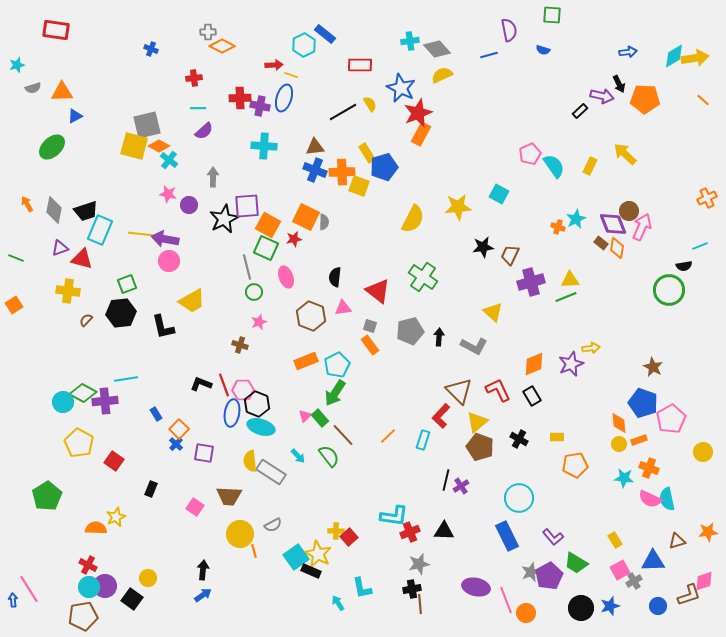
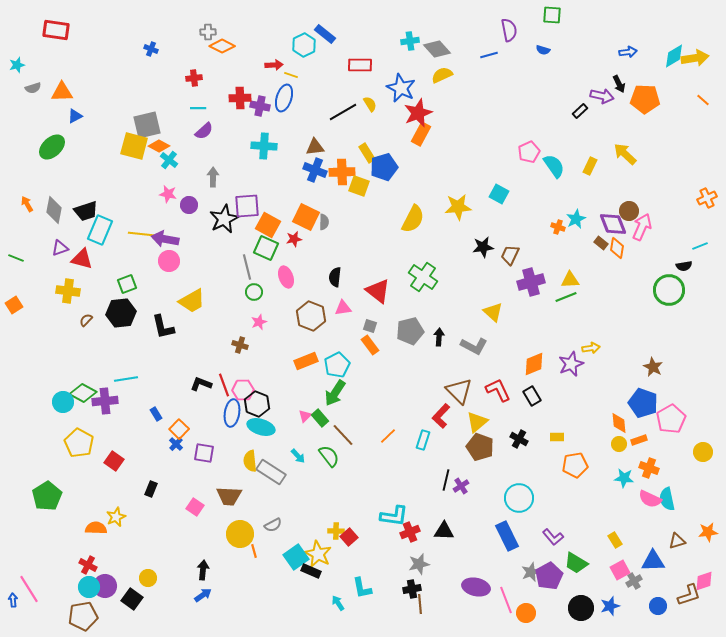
pink pentagon at (530, 154): moved 1 px left, 2 px up
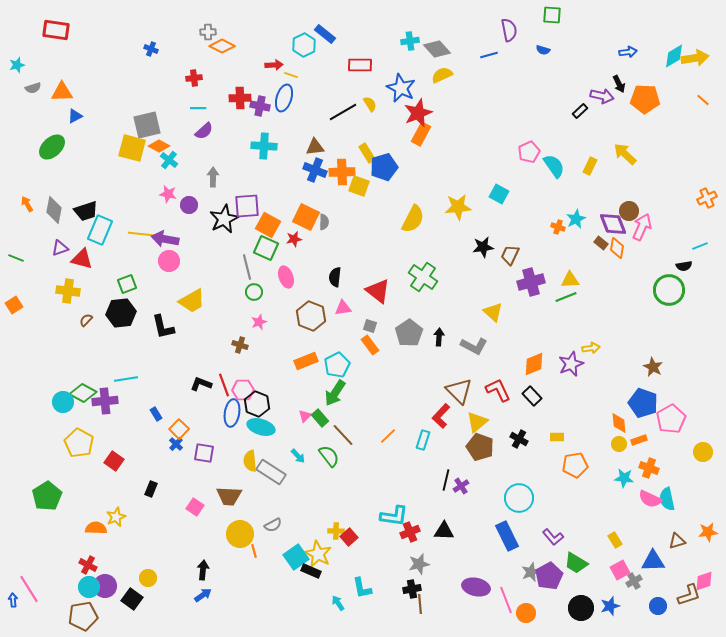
yellow square at (134, 146): moved 2 px left, 2 px down
gray pentagon at (410, 331): moved 1 px left, 2 px down; rotated 20 degrees counterclockwise
black rectangle at (532, 396): rotated 12 degrees counterclockwise
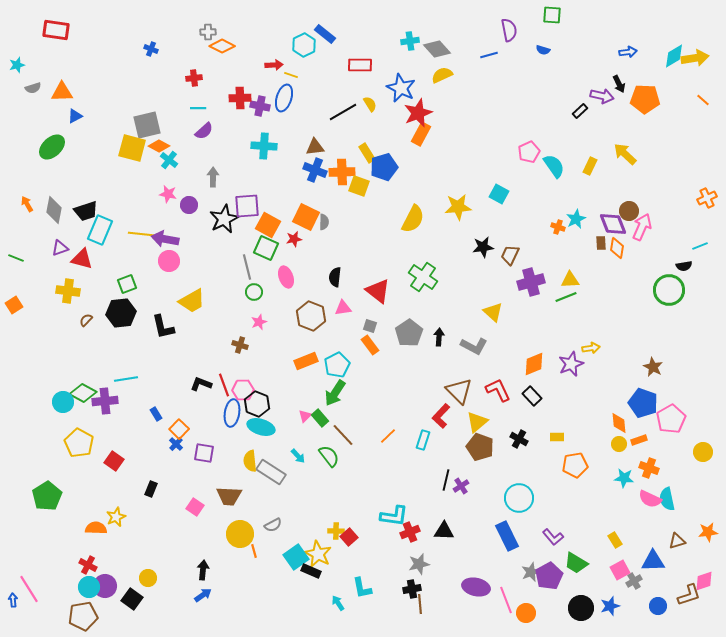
brown rectangle at (601, 243): rotated 48 degrees clockwise
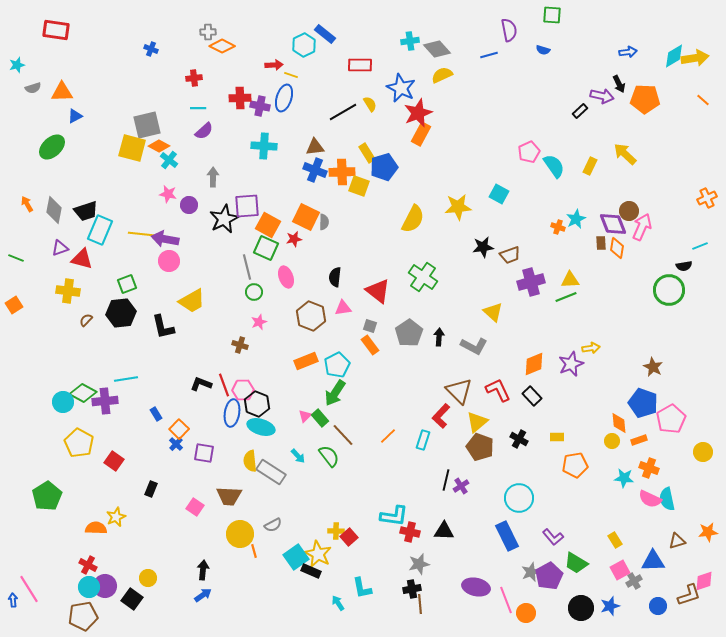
brown trapezoid at (510, 255): rotated 135 degrees counterclockwise
yellow circle at (619, 444): moved 7 px left, 3 px up
red cross at (410, 532): rotated 36 degrees clockwise
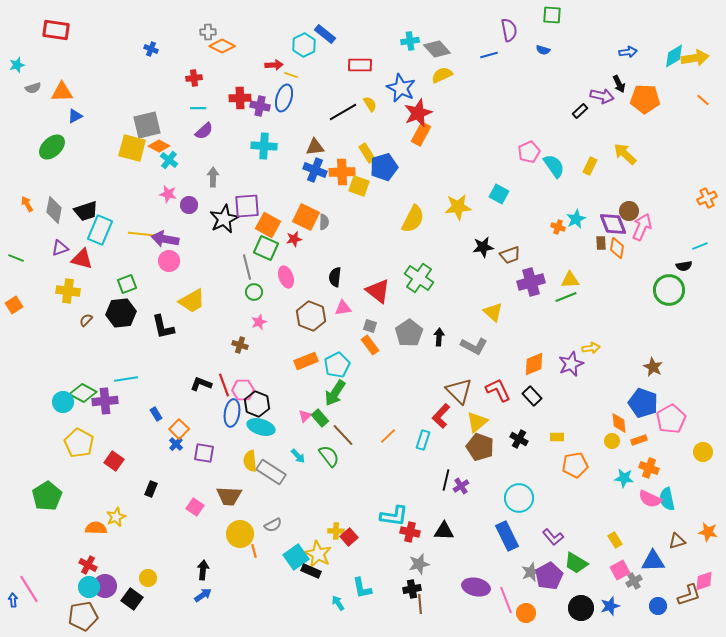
green cross at (423, 277): moved 4 px left, 1 px down
orange star at (708, 532): rotated 18 degrees clockwise
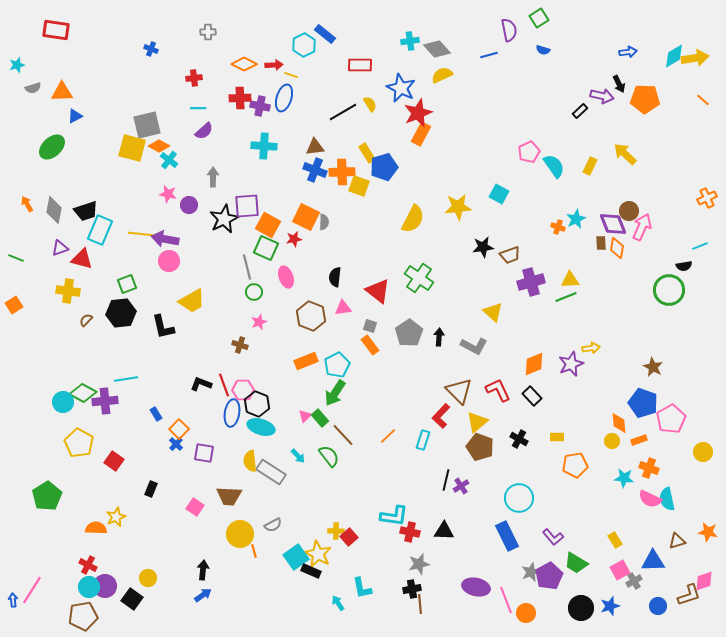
green square at (552, 15): moved 13 px left, 3 px down; rotated 36 degrees counterclockwise
orange diamond at (222, 46): moved 22 px right, 18 px down
pink line at (29, 589): moved 3 px right, 1 px down; rotated 64 degrees clockwise
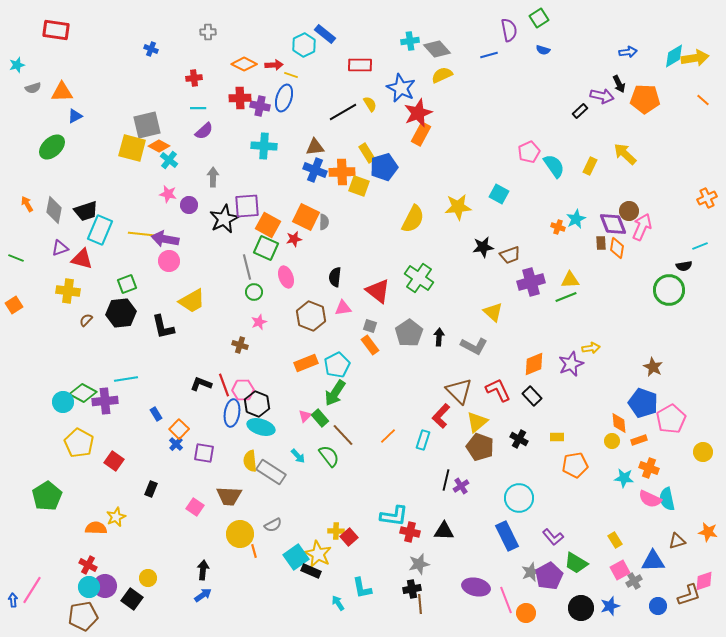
orange rectangle at (306, 361): moved 2 px down
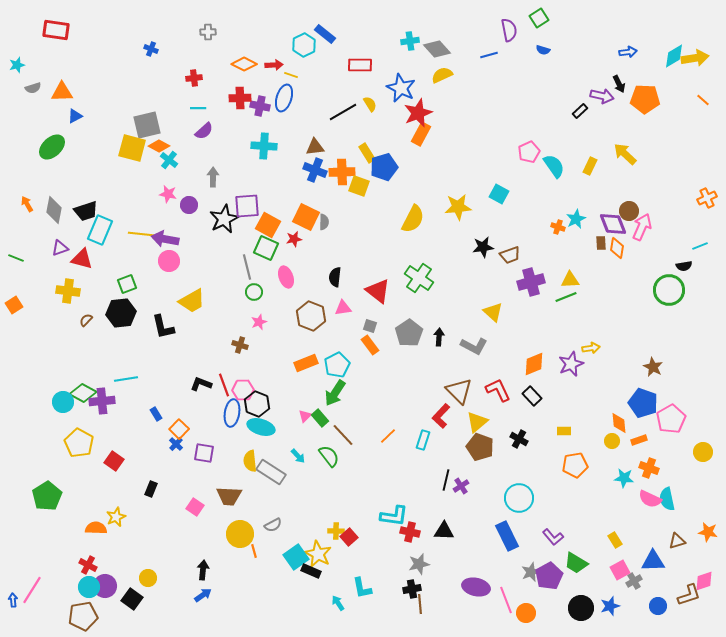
purple cross at (105, 401): moved 3 px left
yellow rectangle at (557, 437): moved 7 px right, 6 px up
